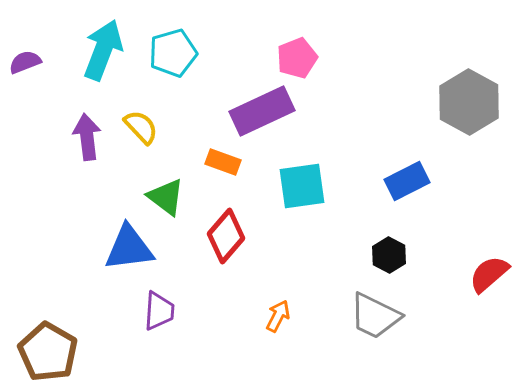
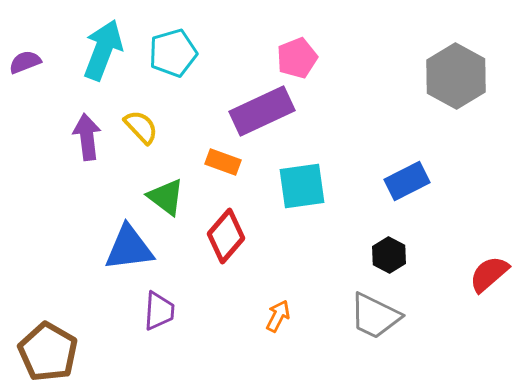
gray hexagon: moved 13 px left, 26 px up
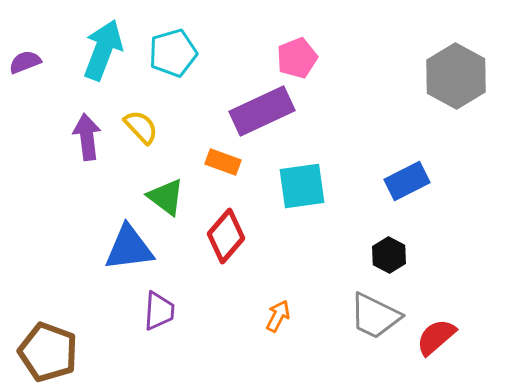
red semicircle: moved 53 px left, 63 px down
brown pentagon: rotated 10 degrees counterclockwise
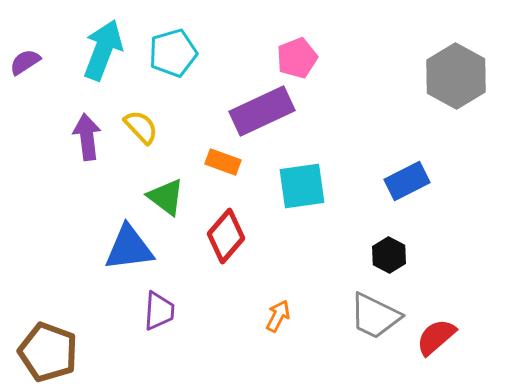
purple semicircle: rotated 12 degrees counterclockwise
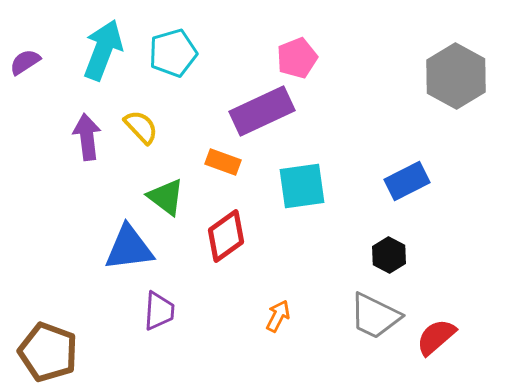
red diamond: rotated 14 degrees clockwise
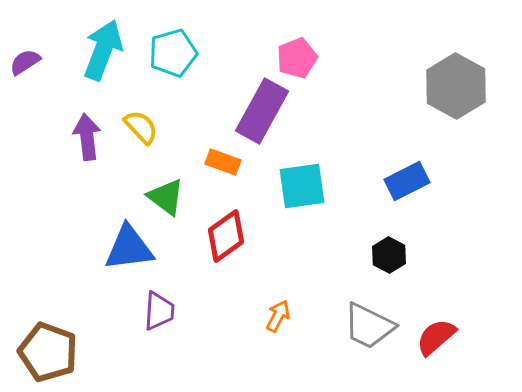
gray hexagon: moved 10 px down
purple rectangle: rotated 36 degrees counterclockwise
gray trapezoid: moved 6 px left, 10 px down
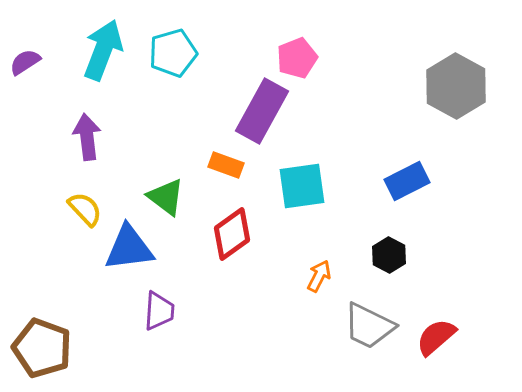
yellow semicircle: moved 56 px left, 82 px down
orange rectangle: moved 3 px right, 3 px down
red diamond: moved 6 px right, 2 px up
orange arrow: moved 41 px right, 40 px up
brown pentagon: moved 6 px left, 4 px up
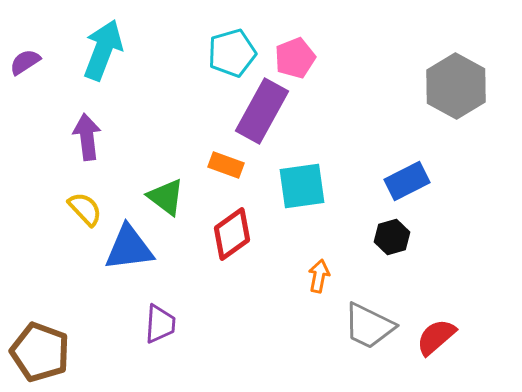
cyan pentagon: moved 59 px right
pink pentagon: moved 2 px left
black hexagon: moved 3 px right, 18 px up; rotated 16 degrees clockwise
orange arrow: rotated 16 degrees counterclockwise
purple trapezoid: moved 1 px right, 13 px down
brown pentagon: moved 2 px left, 4 px down
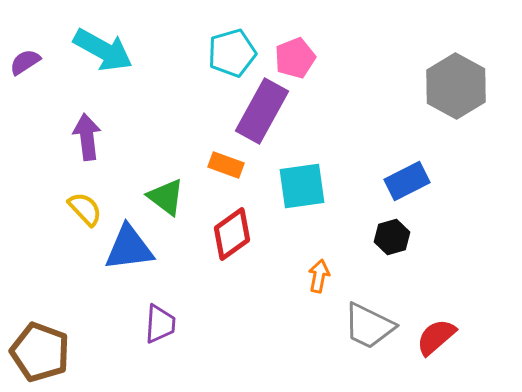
cyan arrow: rotated 98 degrees clockwise
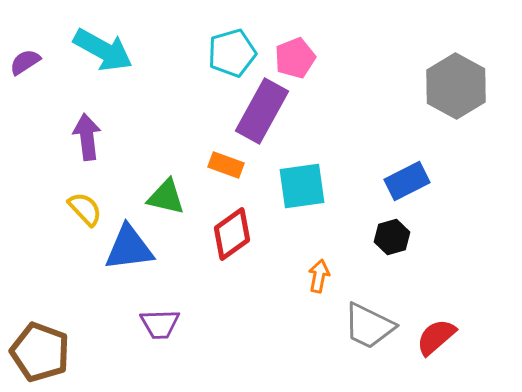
green triangle: rotated 24 degrees counterclockwise
purple trapezoid: rotated 84 degrees clockwise
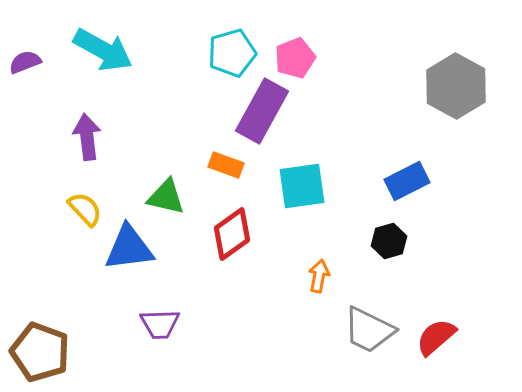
purple semicircle: rotated 12 degrees clockwise
black hexagon: moved 3 px left, 4 px down
gray trapezoid: moved 4 px down
